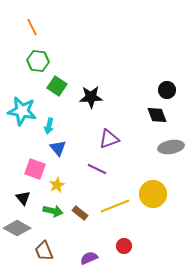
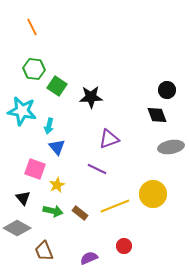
green hexagon: moved 4 px left, 8 px down
blue triangle: moved 1 px left, 1 px up
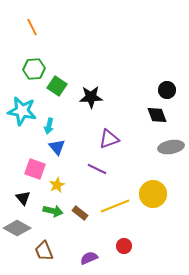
green hexagon: rotated 10 degrees counterclockwise
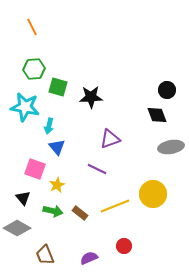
green square: moved 1 px right, 1 px down; rotated 18 degrees counterclockwise
cyan star: moved 3 px right, 4 px up
purple triangle: moved 1 px right
brown trapezoid: moved 1 px right, 4 px down
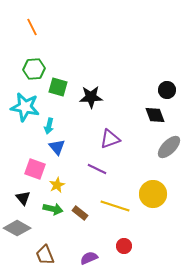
black diamond: moved 2 px left
gray ellipse: moved 2 px left; rotated 35 degrees counterclockwise
yellow line: rotated 40 degrees clockwise
green arrow: moved 2 px up
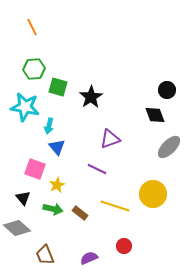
black star: rotated 30 degrees counterclockwise
gray diamond: rotated 12 degrees clockwise
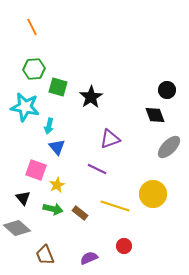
pink square: moved 1 px right, 1 px down
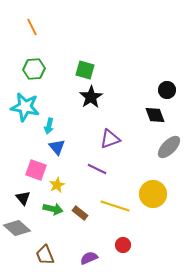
green square: moved 27 px right, 17 px up
red circle: moved 1 px left, 1 px up
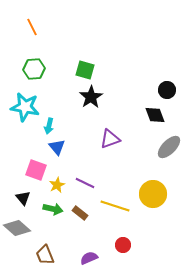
purple line: moved 12 px left, 14 px down
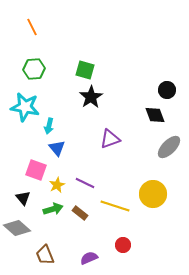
blue triangle: moved 1 px down
green arrow: rotated 30 degrees counterclockwise
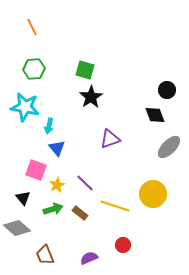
purple line: rotated 18 degrees clockwise
